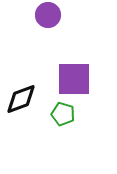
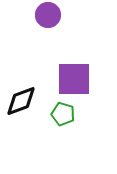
black diamond: moved 2 px down
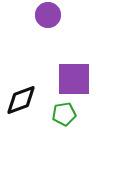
black diamond: moved 1 px up
green pentagon: moved 1 px right; rotated 25 degrees counterclockwise
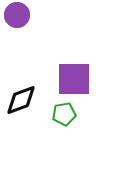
purple circle: moved 31 px left
